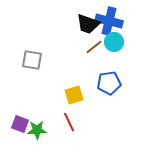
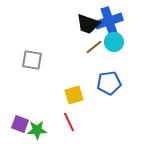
blue cross: rotated 32 degrees counterclockwise
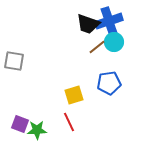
brown line: moved 3 px right
gray square: moved 18 px left, 1 px down
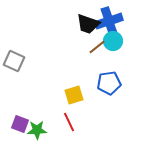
cyan circle: moved 1 px left, 1 px up
gray square: rotated 15 degrees clockwise
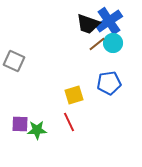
blue cross: rotated 16 degrees counterclockwise
cyan circle: moved 2 px down
brown line: moved 3 px up
purple square: rotated 18 degrees counterclockwise
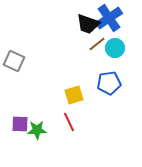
blue cross: moved 3 px up
cyan circle: moved 2 px right, 5 px down
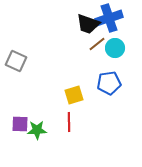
blue cross: rotated 16 degrees clockwise
gray square: moved 2 px right
red line: rotated 24 degrees clockwise
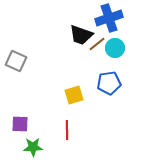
black trapezoid: moved 7 px left, 11 px down
red line: moved 2 px left, 8 px down
green star: moved 4 px left, 17 px down
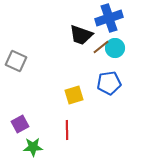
brown line: moved 4 px right, 3 px down
purple square: rotated 30 degrees counterclockwise
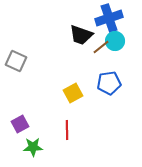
cyan circle: moved 7 px up
yellow square: moved 1 px left, 2 px up; rotated 12 degrees counterclockwise
